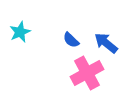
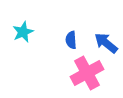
cyan star: moved 3 px right
blue semicircle: rotated 42 degrees clockwise
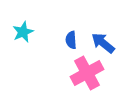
blue arrow: moved 3 px left
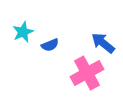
blue semicircle: moved 21 px left, 5 px down; rotated 108 degrees counterclockwise
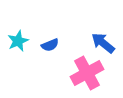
cyan star: moved 5 px left, 9 px down
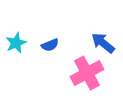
cyan star: moved 2 px left, 2 px down
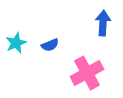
blue arrow: moved 20 px up; rotated 55 degrees clockwise
